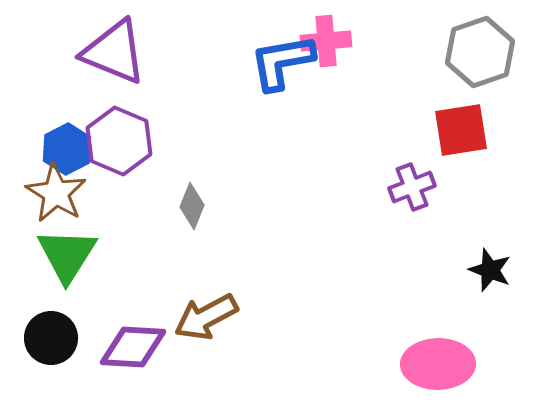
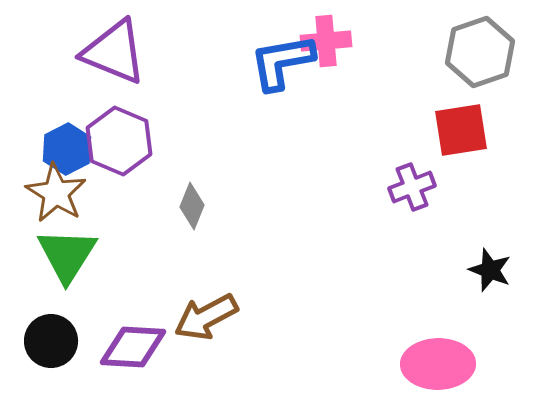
black circle: moved 3 px down
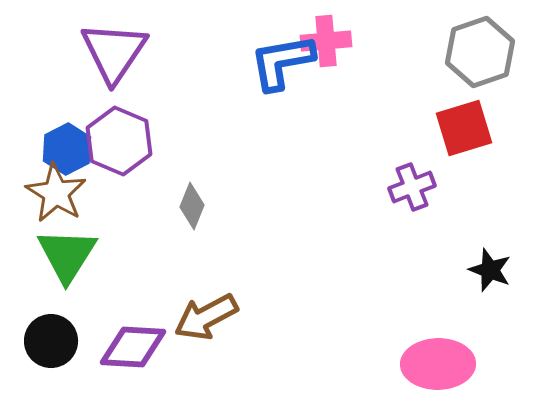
purple triangle: rotated 42 degrees clockwise
red square: moved 3 px right, 2 px up; rotated 8 degrees counterclockwise
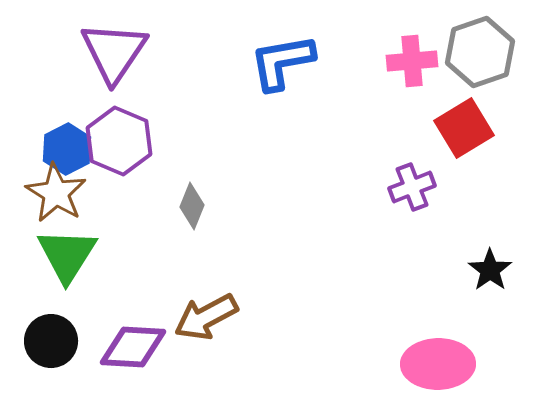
pink cross: moved 86 px right, 20 px down
red square: rotated 14 degrees counterclockwise
black star: rotated 15 degrees clockwise
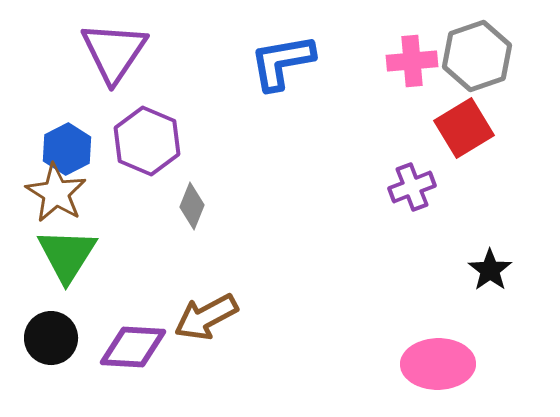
gray hexagon: moved 3 px left, 4 px down
purple hexagon: moved 28 px right
black circle: moved 3 px up
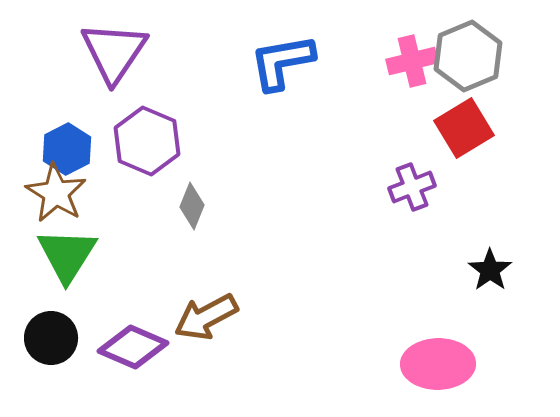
gray hexagon: moved 9 px left; rotated 4 degrees counterclockwise
pink cross: rotated 9 degrees counterclockwise
purple diamond: rotated 20 degrees clockwise
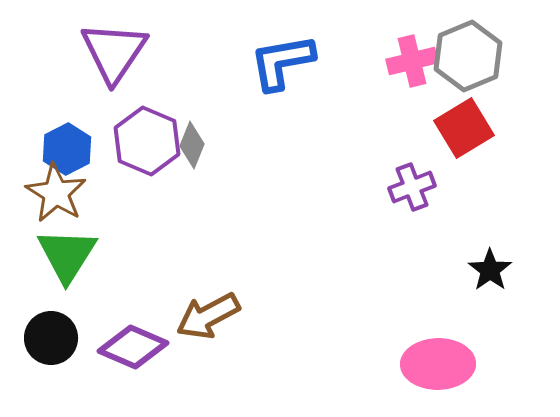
gray diamond: moved 61 px up
brown arrow: moved 2 px right, 1 px up
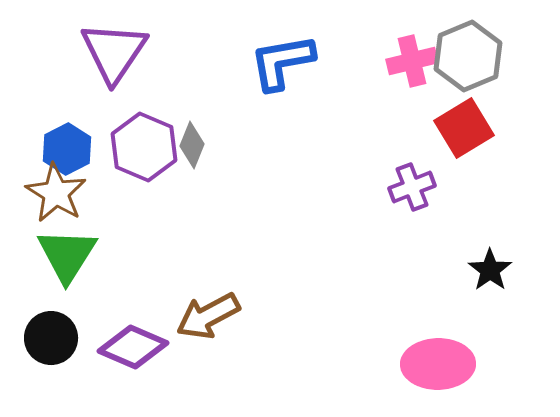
purple hexagon: moved 3 px left, 6 px down
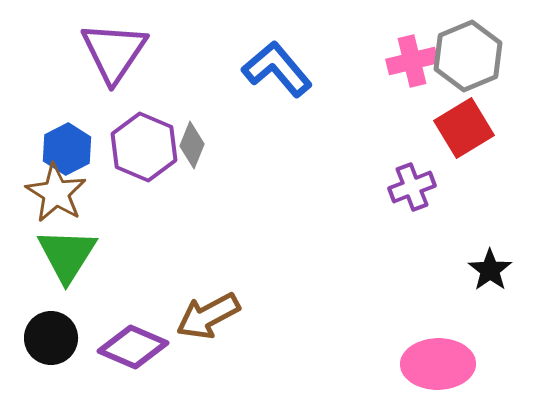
blue L-shape: moved 5 px left, 7 px down; rotated 60 degrees clockwise
